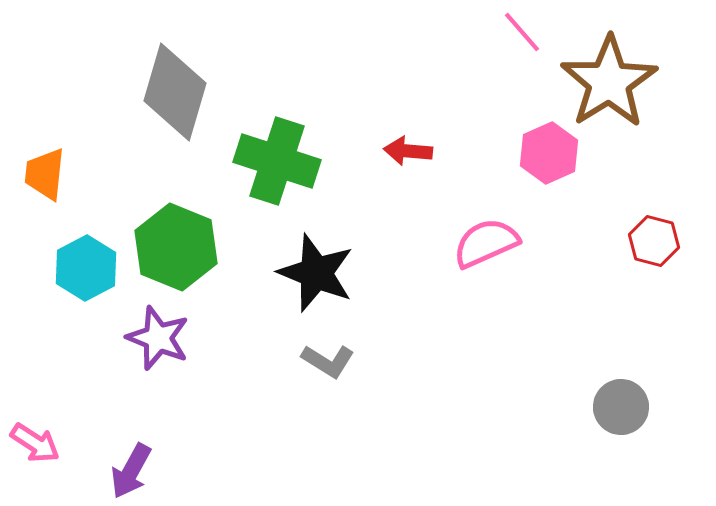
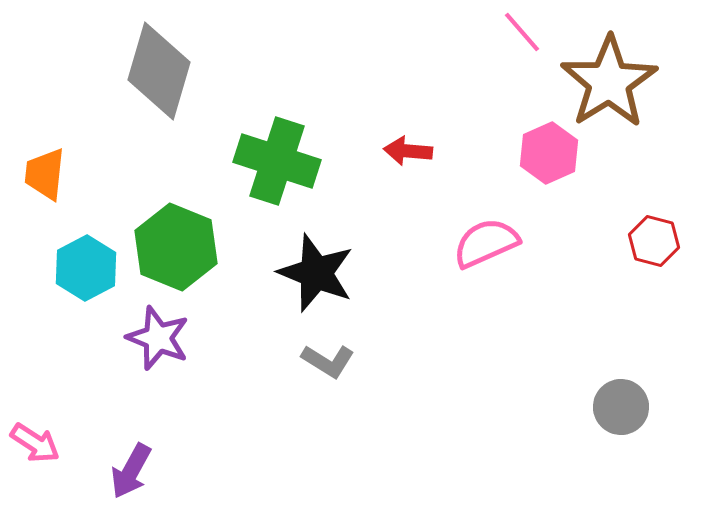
gray diamond: moved 16 px left, 21 px up
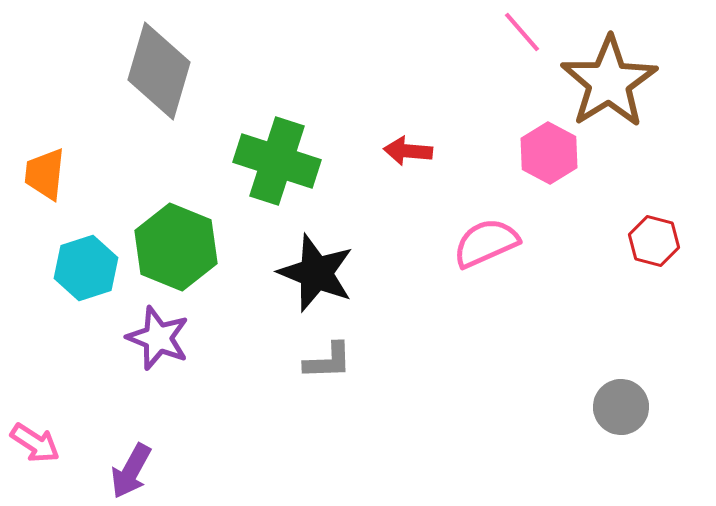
pink hexagon: rotated 8 degrees counterclockwise
cyan hexagon: rotated 10 degrees clockwise
gray L-shape: rotated 34 degrees counterclockwise
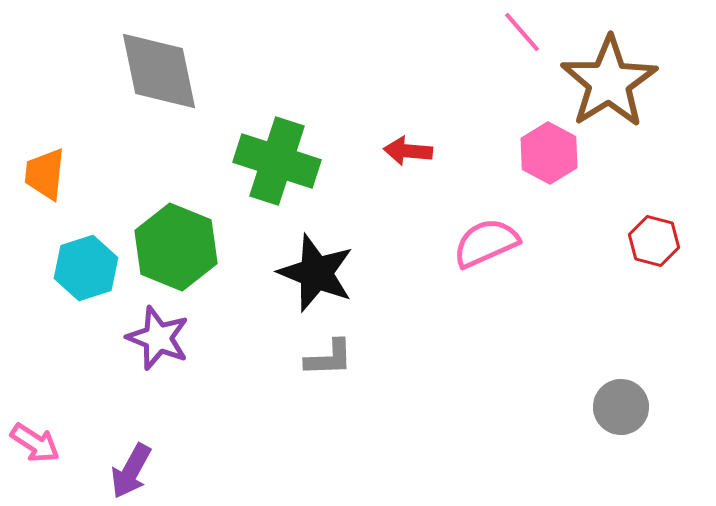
gray diamond: rotated 28 degrees counterclockwise
gray L-shape: moved 1 px right, 3 px up
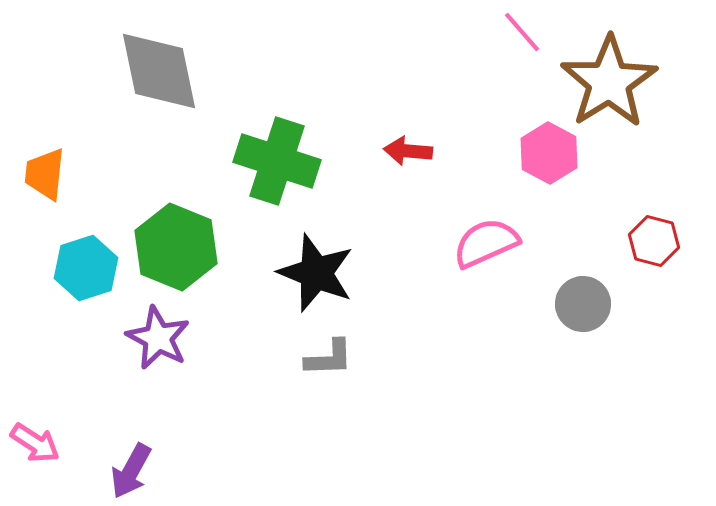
purple star: rotated 6 degrees clockwise
gray circle: moved 38 px left, 103 px up
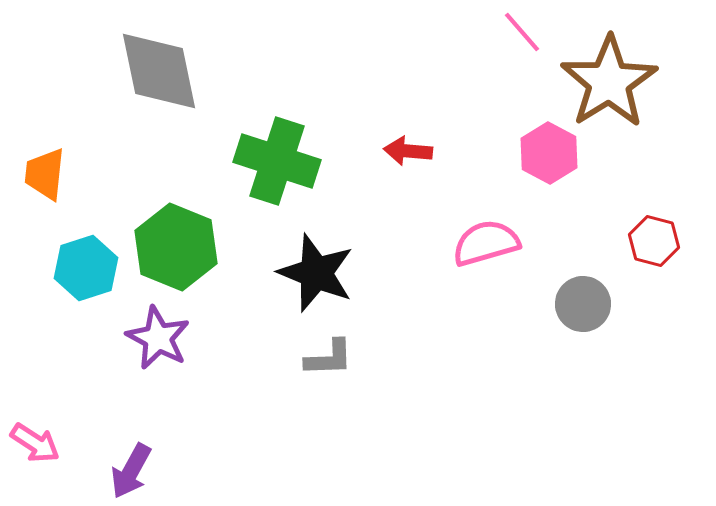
pink semicircle: rotated 8 degrees clockwise
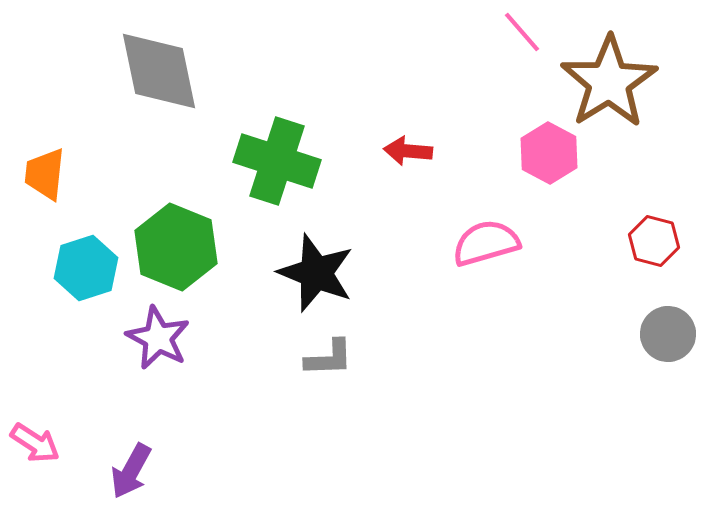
gray circle: moved 85 px right, 30 px down
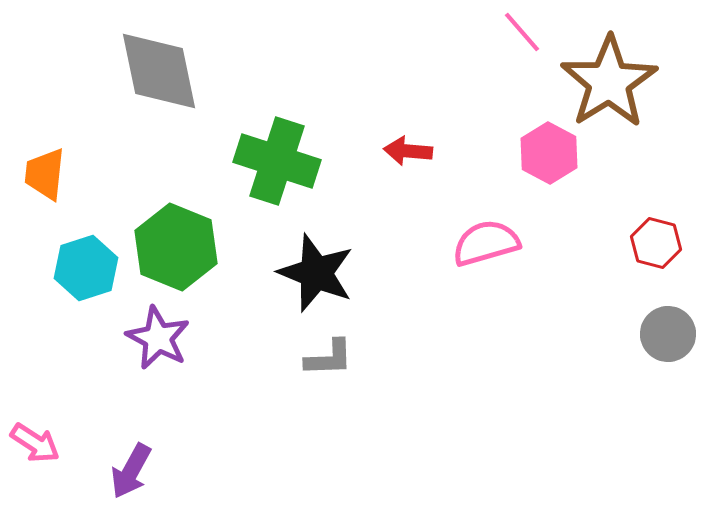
red hexagon: moved 2 px right, 2 px down
